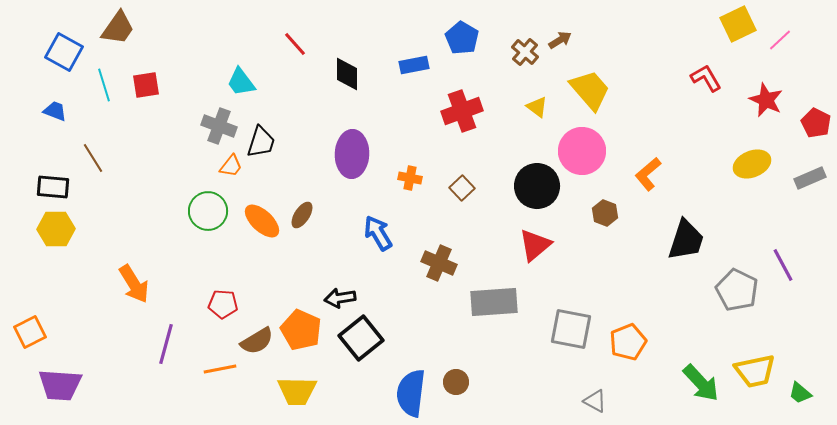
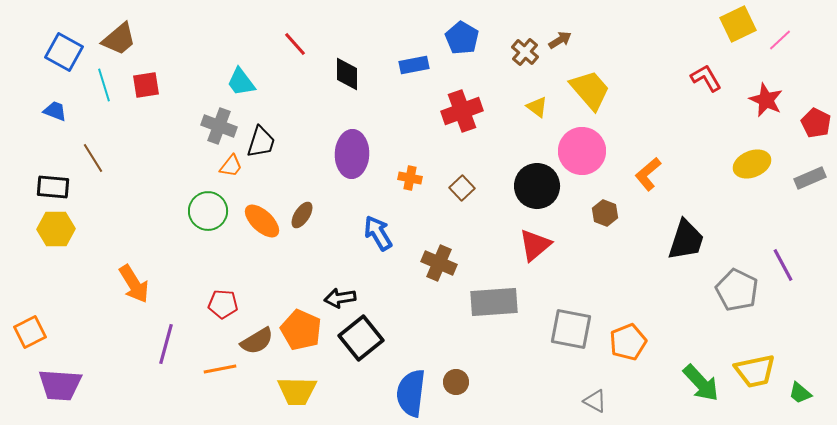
brown trapezoid at (118, 28): moved 1 px right, 11 px down; rotated 15 degrees clockwise
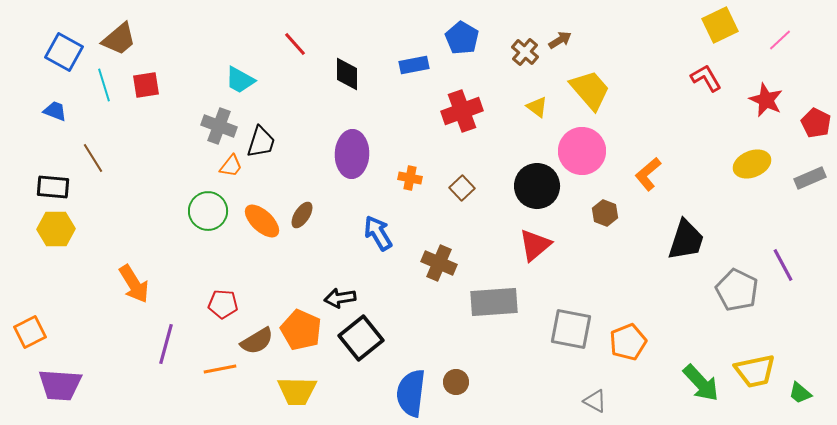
yellow square at (738, 24): moved 18 px left, 1 px down
cyan trapezoid at (241, 82): moved 1 px left, 2 px up; rotated 24 degrees counterclockwise
